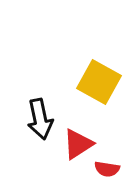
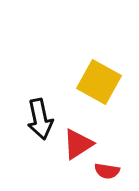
red semicircle: moved 2 px down
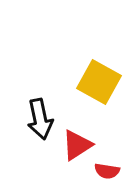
red triangle: moved 1 px left, 1 px down
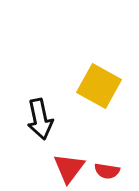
yellow square: moved 4 px down
red triangle: moved 8 px left, 23 px down; rotated 20 degrees counterclockwise
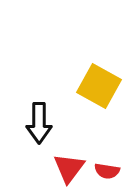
black arrow: moved 1 px left, 4 px down; rotated 12 degrees clockwise
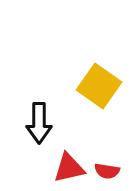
yellow square: rotated 6 degrees clockwise
red triangle: rotated 40 degrees clockwise
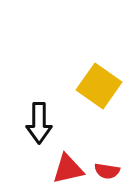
red triangle: moved 1 px left, 1 px down
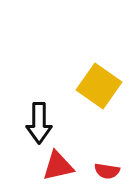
red triangle: moved 10 px left, 3 px up
